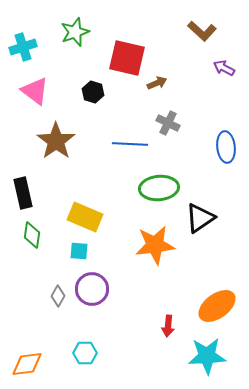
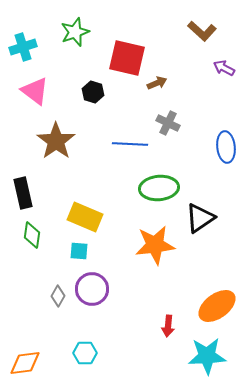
orange diamond: moved 2 px left, 1 px up
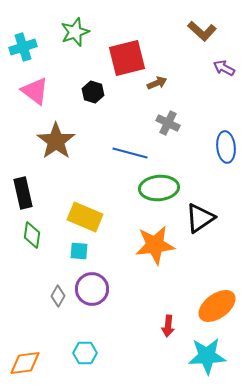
red square: rotated 27 degrees counterclockwise
blue line: moved 9 px down; rotated 12 degrees clockwise
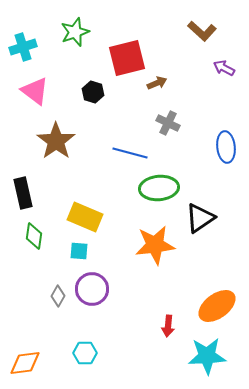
green diamond: moved 2 px right, 1 px down
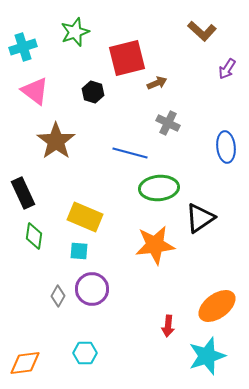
purple arrow: moved 3 px right, 1 px down; rotated 85 degrees counterclockwise
black rectangle: rotated 12 degrees counterclockwise
cyan star: rotated 15 degrees counterclockwise
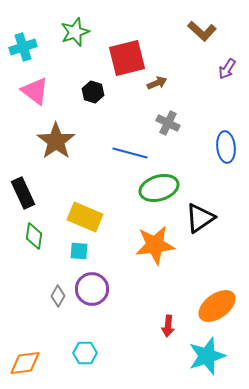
green ellipse: rotated 12 degrees counterclockwise
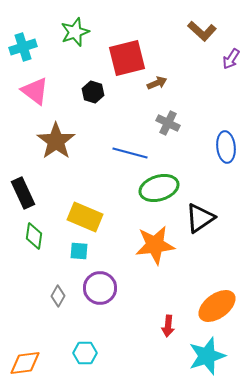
purple arrow: moved 4 px right, 10 px up
purple circle: moved 8 px right, 1 px up
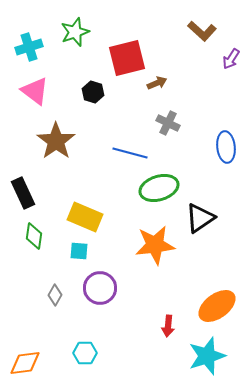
cyan cross: moved 6 px right
gray diamond: moved 3 px left, 1 px up
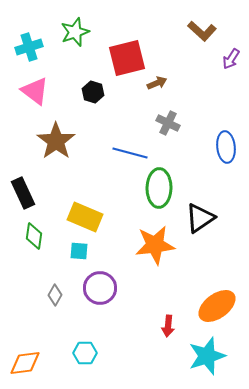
green ellipse: rotated 72 degrees counterclockwise
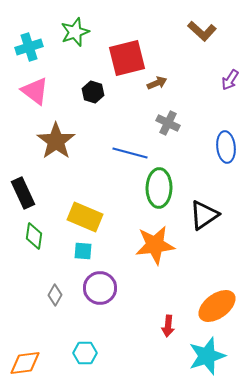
purple arrow: moved 1 px left, 21 px down
black triangle: moved 4 px right, 3 px up
cyan square: moved 4 px right
